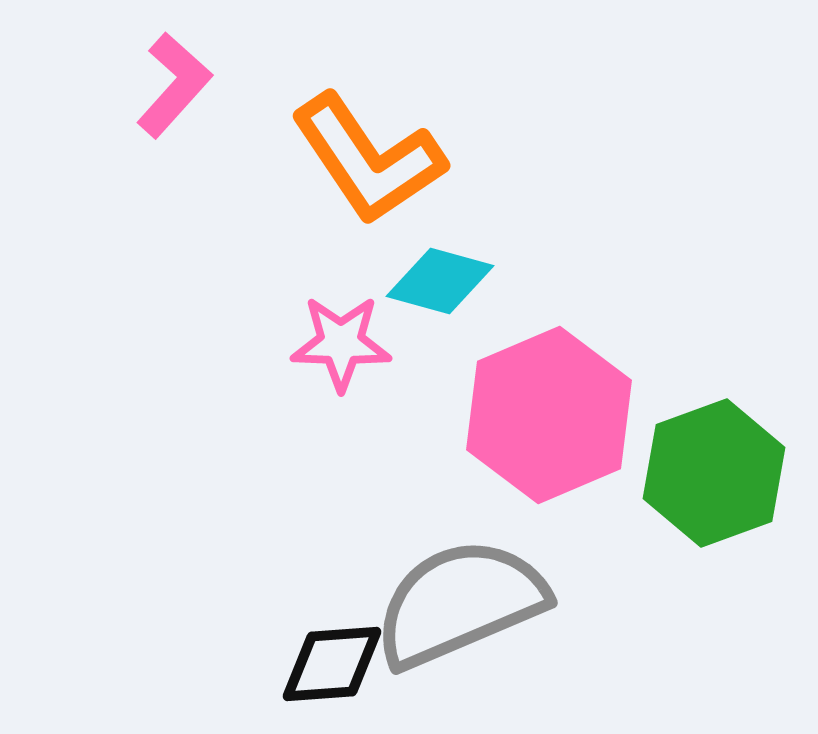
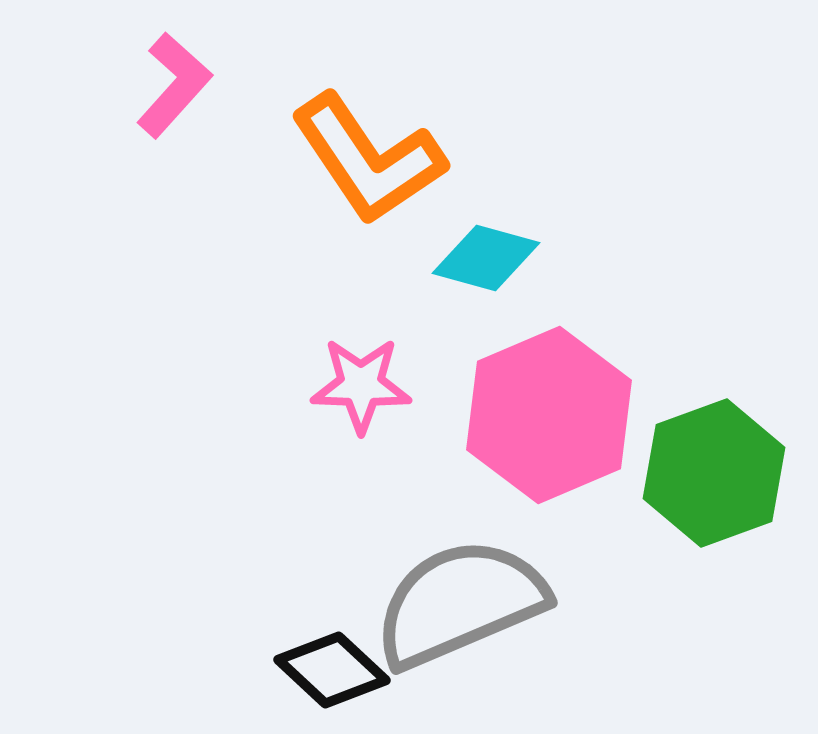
cyan diamond: moved 46 px right, 23 px up
pink star: moved 20 px right, 42 px down
black diamond: moved 6 px down; rotated 47 degrees clockwise
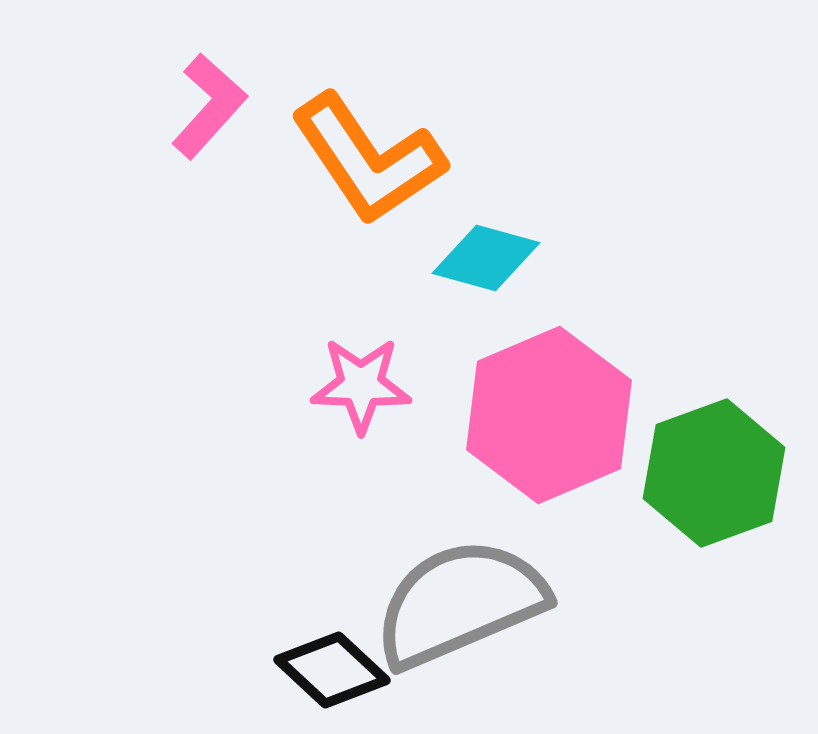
pink L-shape: moved 35 px right, 21 px down
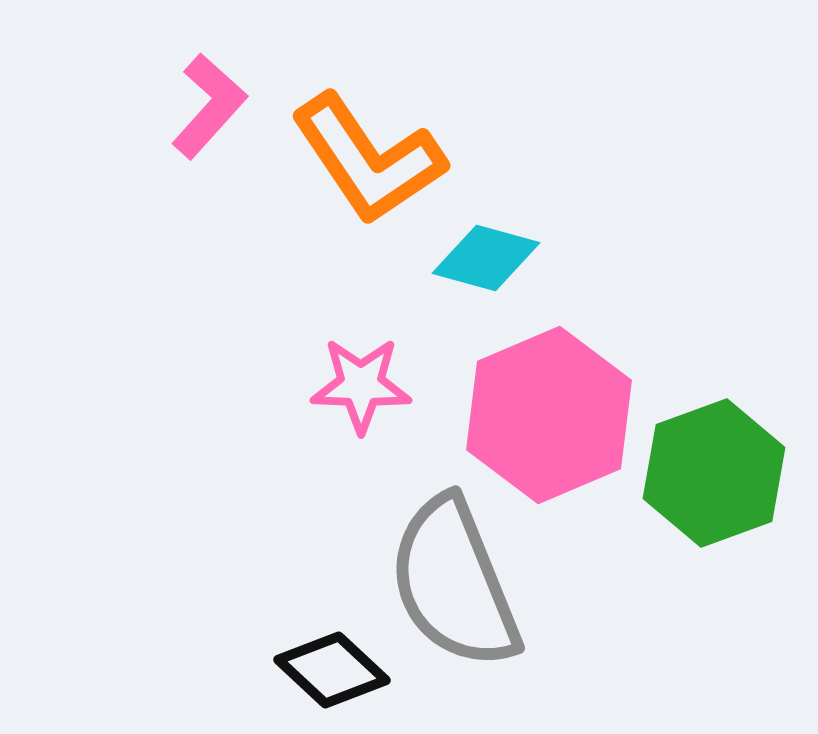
gray semicircle: moved 6 px left, 20 px up; rotated 89 degrees counterclockwise
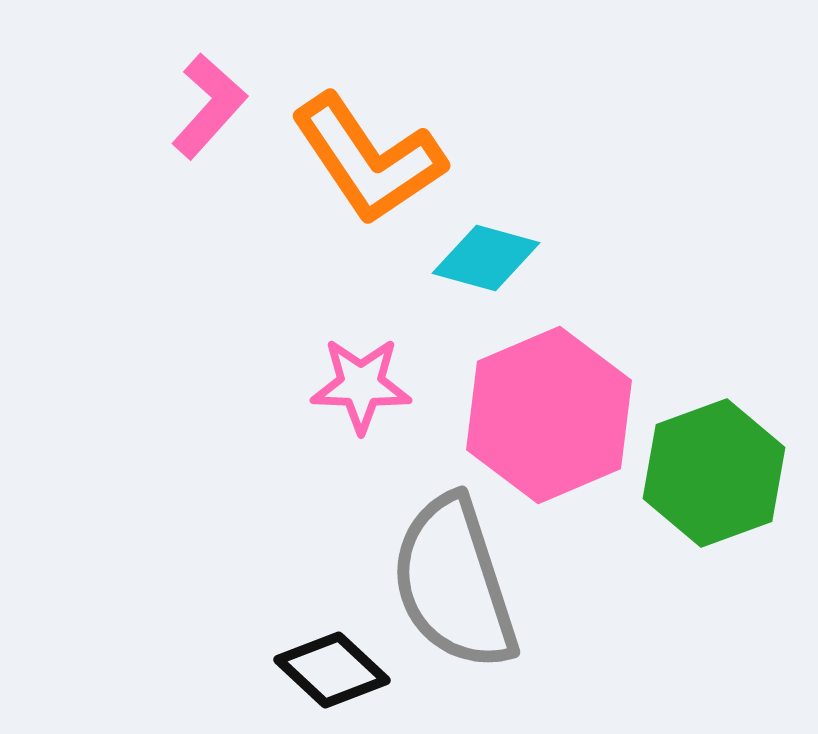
gray semicircle: rotated 4 degrees clockwise
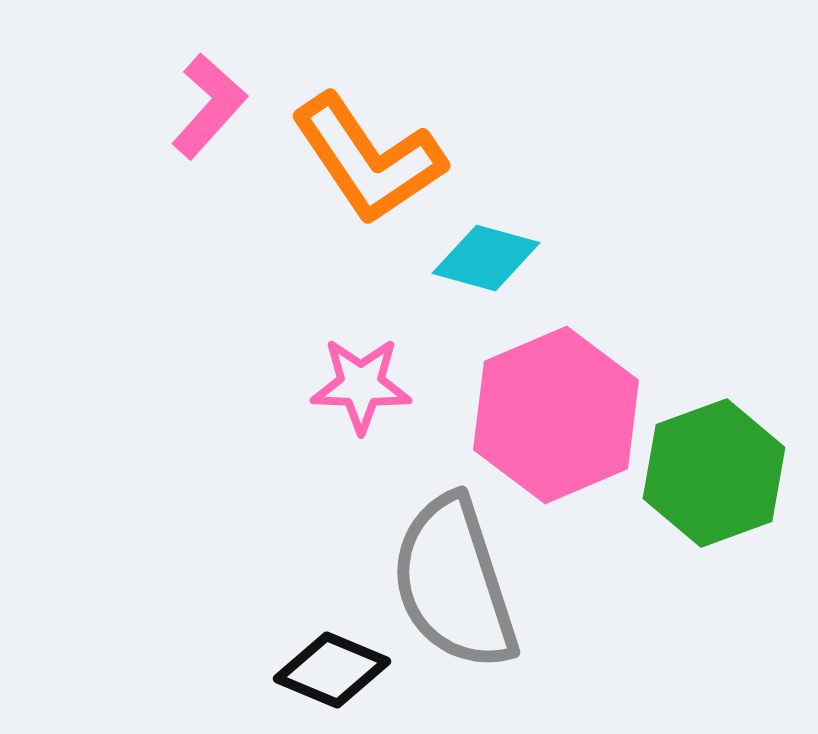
pink hexagon: moved 7 px right
black diamond: rotated 20 degrees counterclockwise
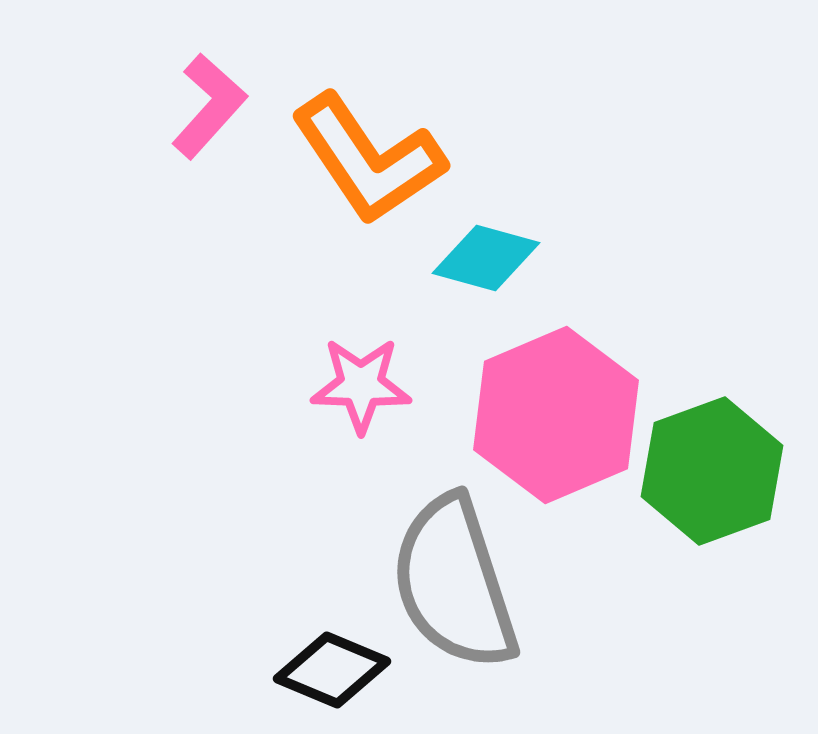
green hexagon: moved 2 px left, 2 px up
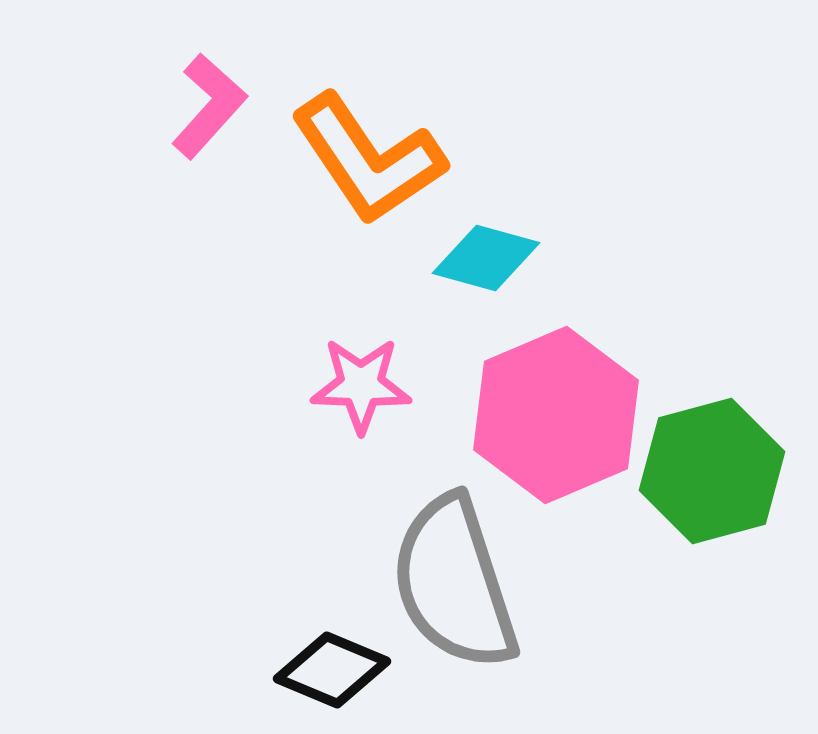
green hexagon: rotated 5 degrees clockwise
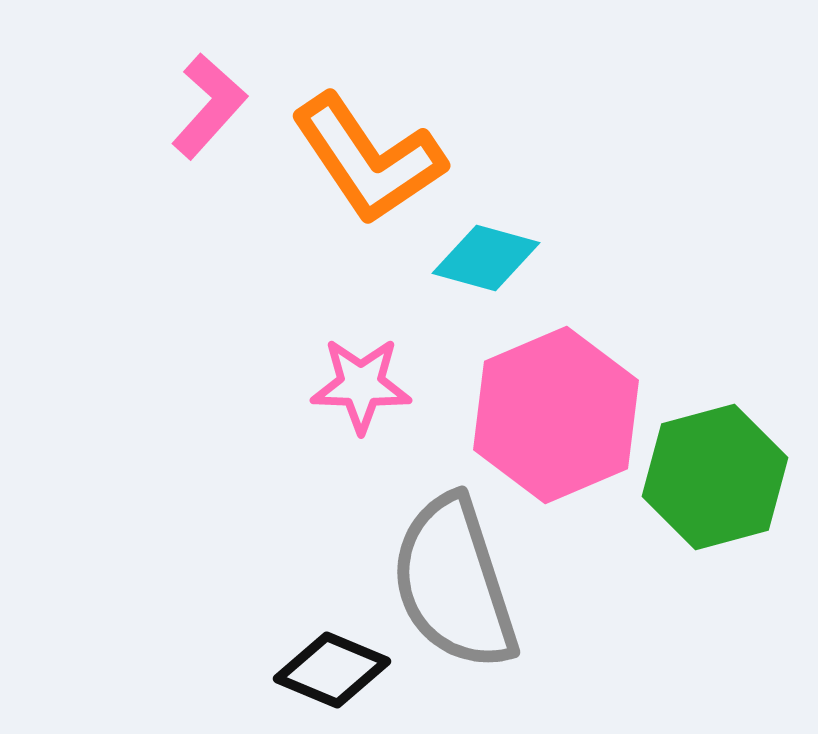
green hexagon: moved 3 px right, 6 px down
